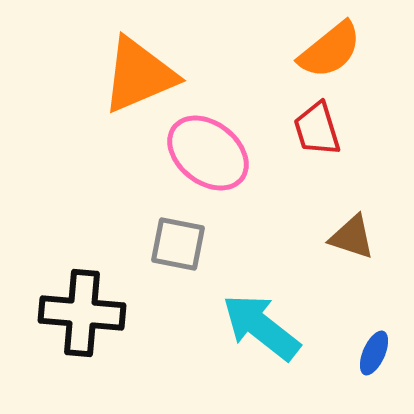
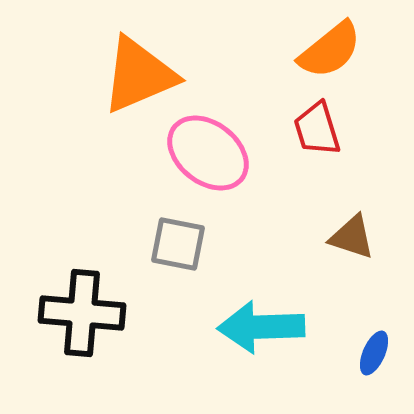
cyan arrow: rotated 40 degrees counterclockwise
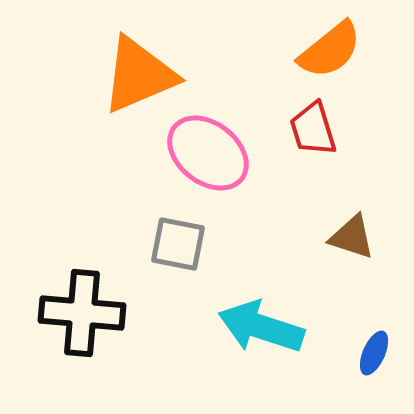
red trapezoid: moved 4 px left
cyan arrow: rotated 20 degrees clockwise
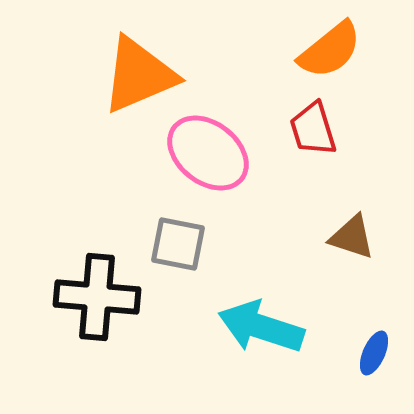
black cross: moved 15 px right, 16 px up
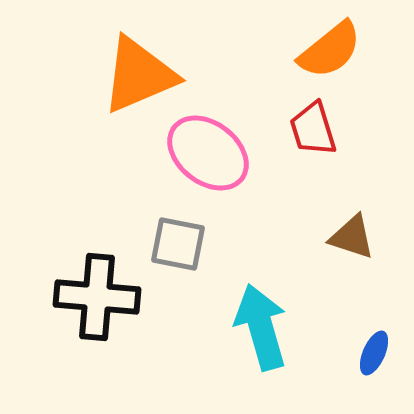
cyan arrow: rotated 56 degrees clockwise
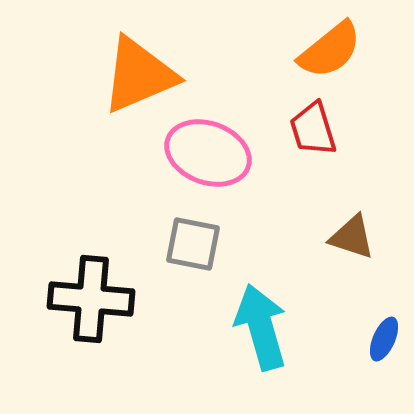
pink ellipse: rotated 18 degrees counterclockwise
gray square: moved 15 px right
black cross: moved 6 px left, 2 px down
blue ellipse: moved 10 px right, 14 px up
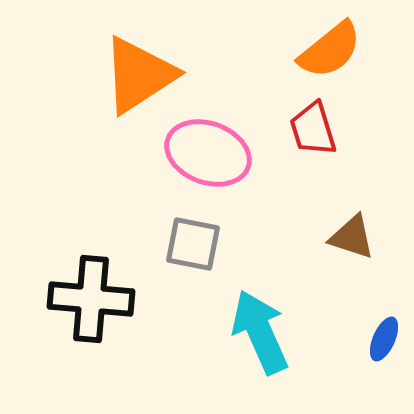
orange triangle: rotated 10 degrees counterclockwise
cyan arrow: moved 1 px left, 5 px down; rotated 8 degrees counterclockwise
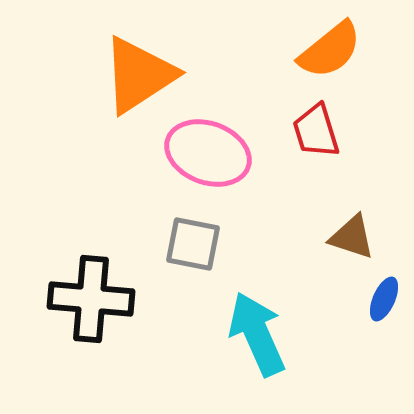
red trapezoid: moved 3 px right, 2 px down
cyan arrow: moved 3 px left, 2 px down
blue ellipse: moved 40 px up
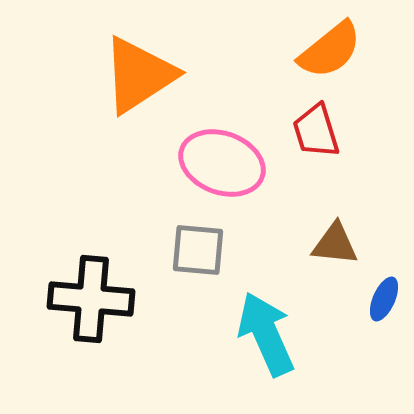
pink ellipse: moved 14 px right, 10 px down
brown triangle: moved 17 px left, 7 px down; rotated 12 degrees counterclockwise
gray square: moved 5 px right, 6 px down; rotated 6 degrees counterclockwise
cyan arrow: moved 9 px right
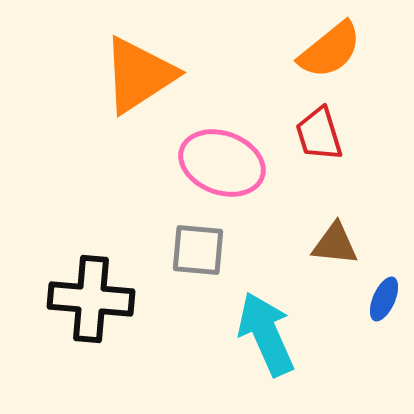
red trapezoid: moved 3 px right, 3 px down
